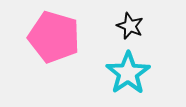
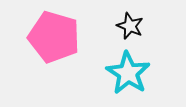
cyan star: rotated 6 degrees counterclockwise
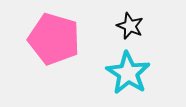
pink pentagon: moved 2 px down
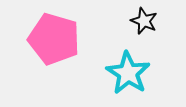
black star: moved 14 px right, 5 px up
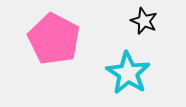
pink pentagon: rotated 12 degrees clockwise
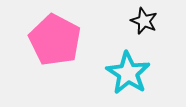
pink pentagon: moved 1 px right, 1 px down
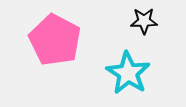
black star: rotated 24 degrees counterclockwise
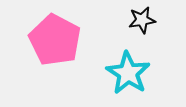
black star: moved 2 px left, 1 px up; rotated 8 degrees counterclockwise
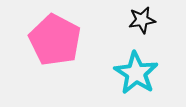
cyan star: moved 8 px right
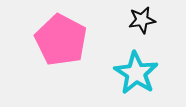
pink pentagon: moved 6 px right
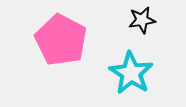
cyan star: moved 5 px left
